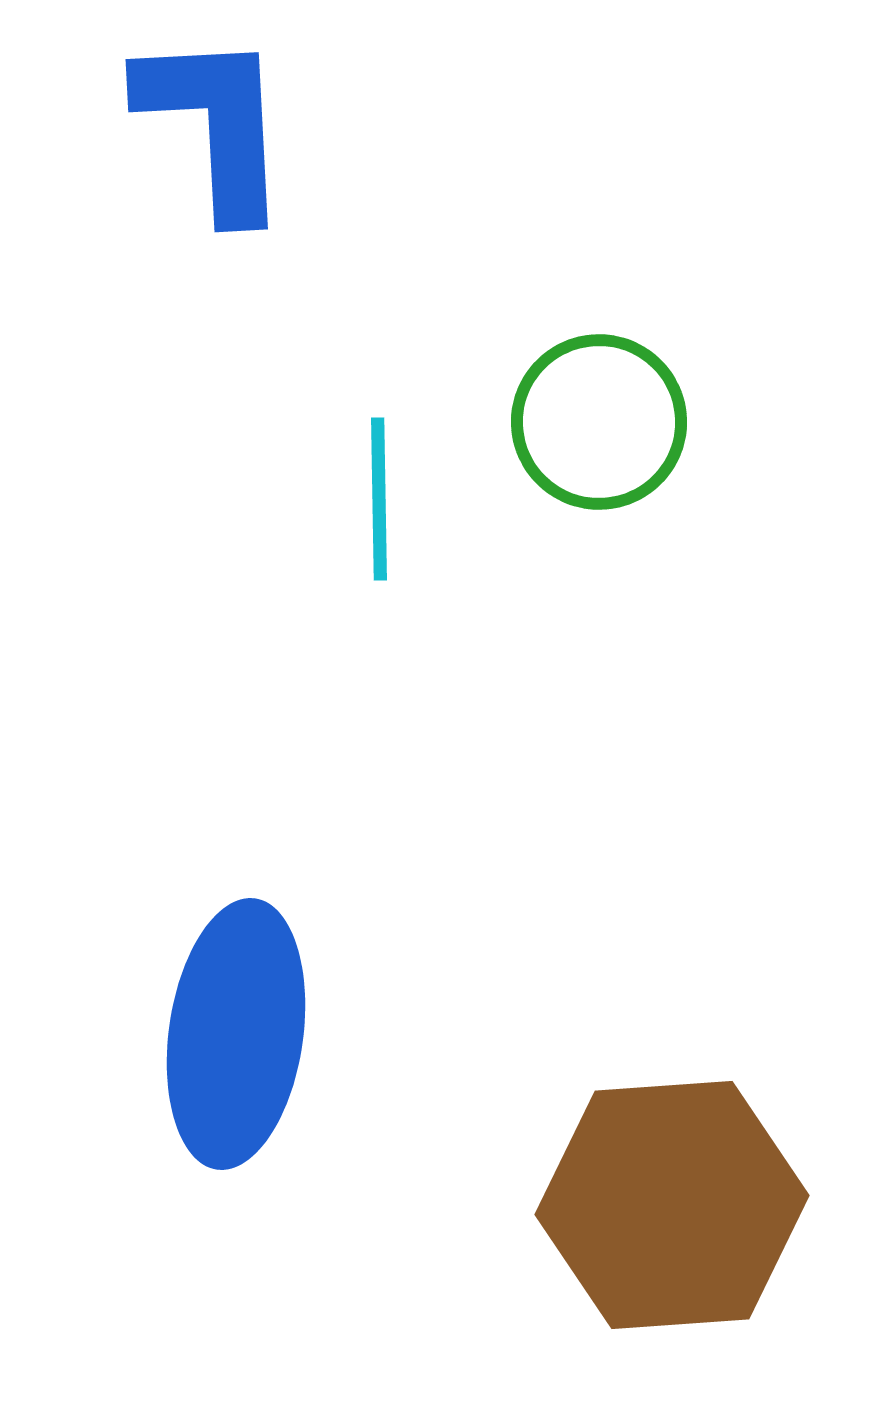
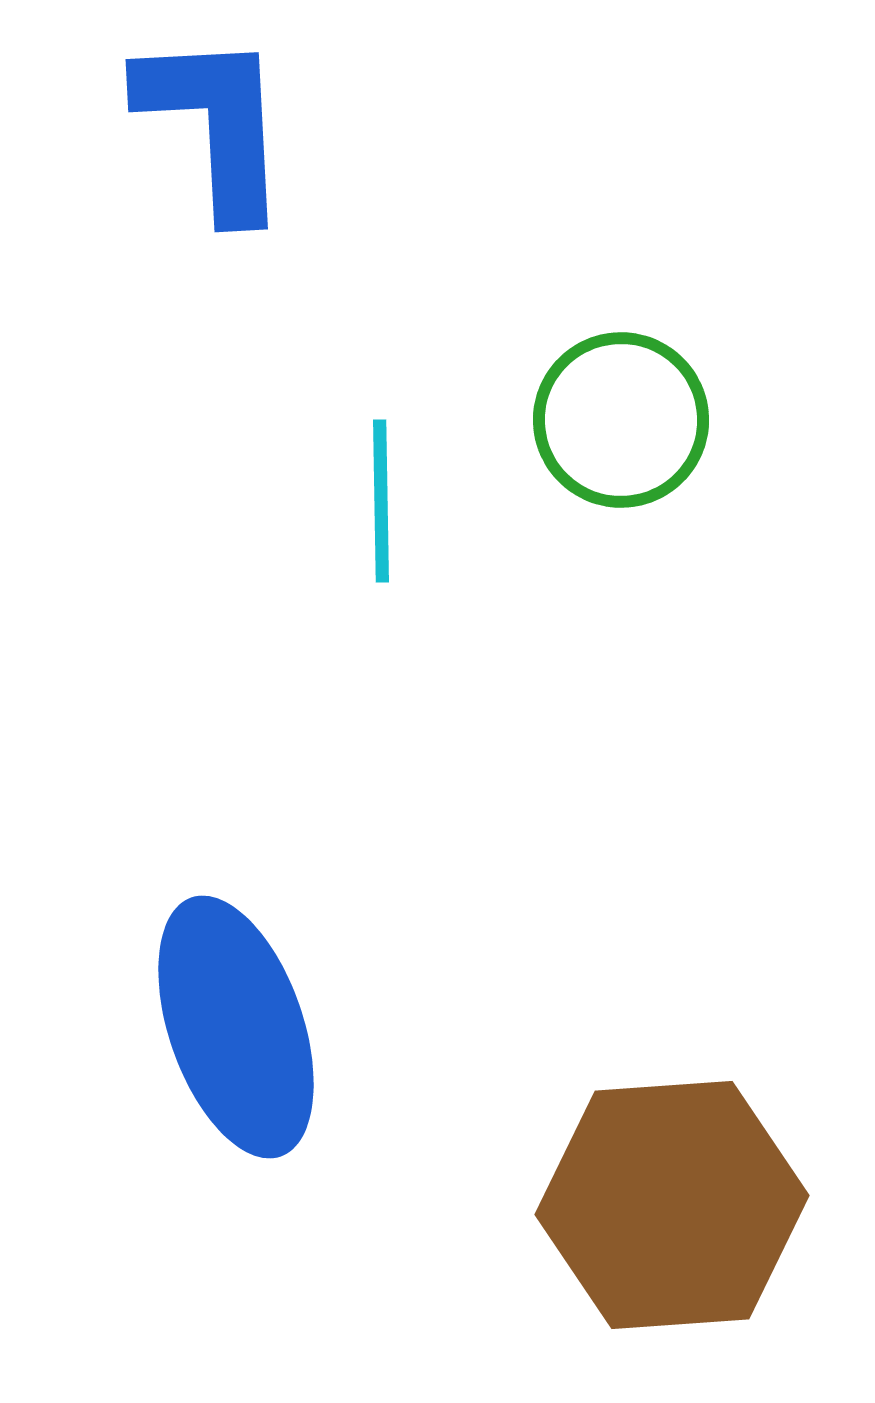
green circle: moved 22 px right, 2 px up
cyan line: moved 2 px right, 2 px down
blue ellipse: moved 7 px up; rotated 27 degrees counterclockwise
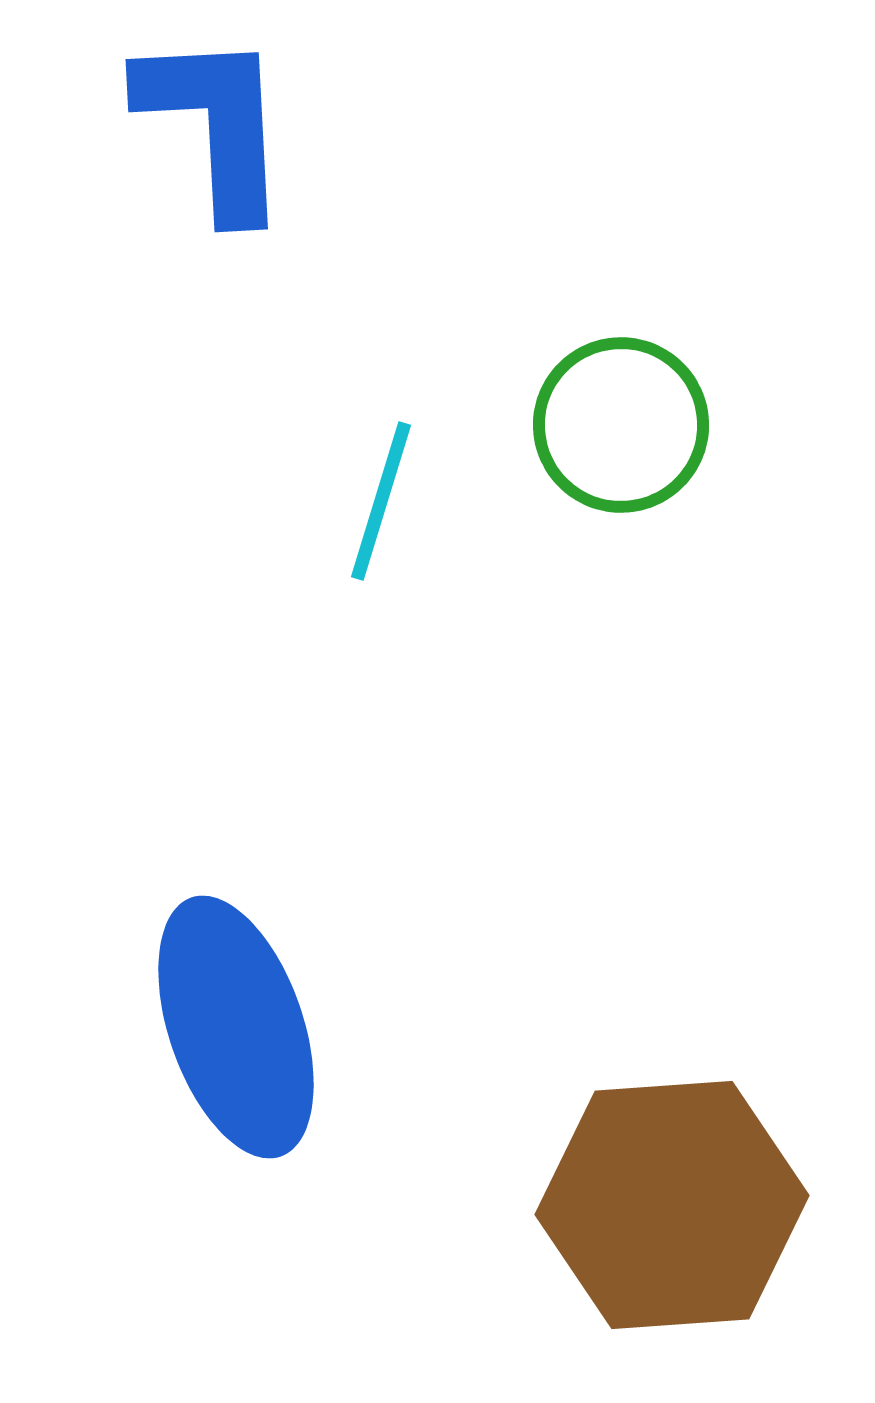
green circle: moved 5 px down
cyan line: rotated 18 degrees clockwise
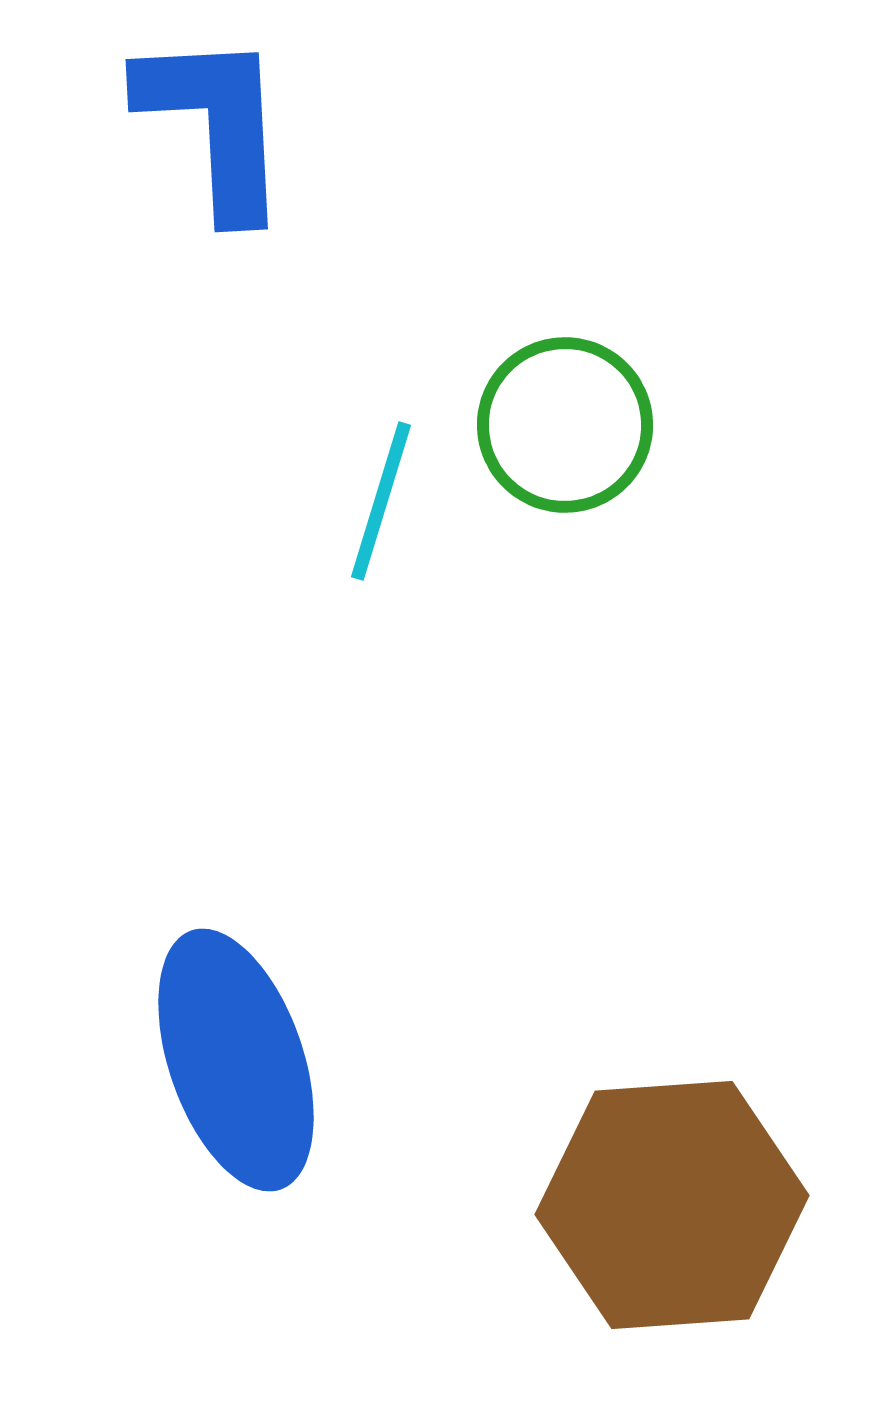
green circle: moved 56 px left
blue ellipse: moved 33 px down
